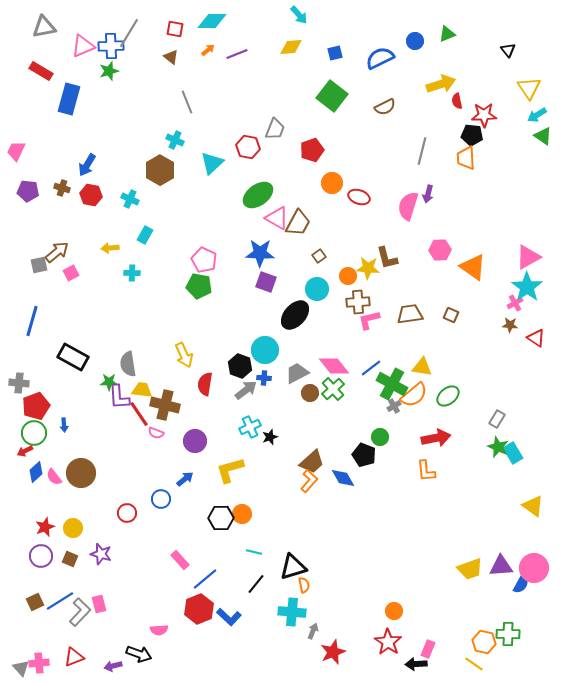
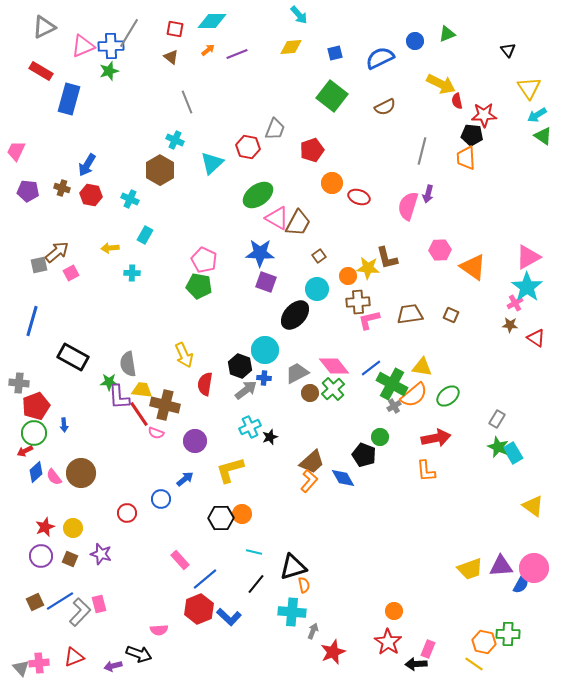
gray triangle at (44, 27): rotated 15 degrees counterclockwise
yellow arrow at (441, 84): rotated 44 degrees clockwise
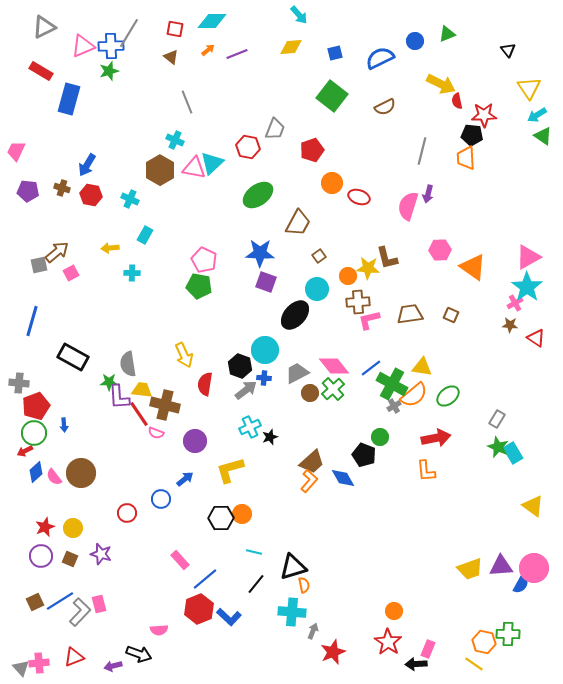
pink triangle at (277, 218): moved 83 px left, 50 px up; rotated 20 degrees counterclockwise
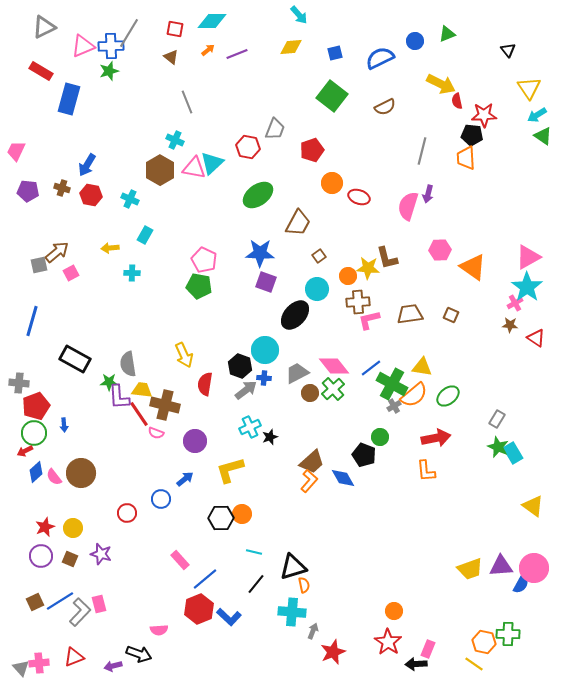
black rectangle at (73, 357): moved 2 px right, 2 px down
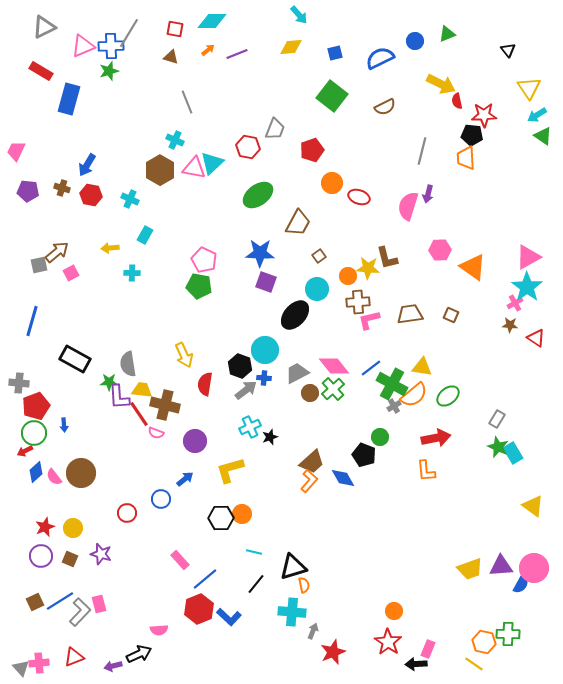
brown triangle at (171, 57): rotated 21 degrees counterclockwise
black arrow at (139, 654): rotated 45 degrees counterclockwise
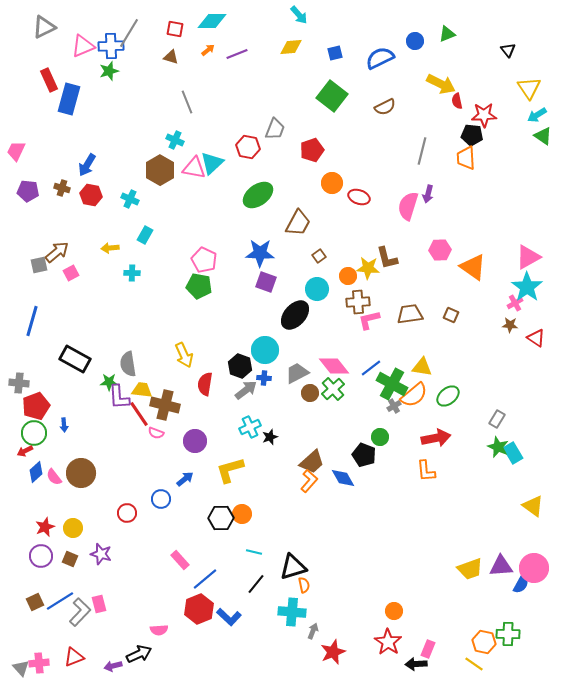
red rectangle at (41, 71): moved 8 px right, 9 px down; rotated 35 degrees clockwise
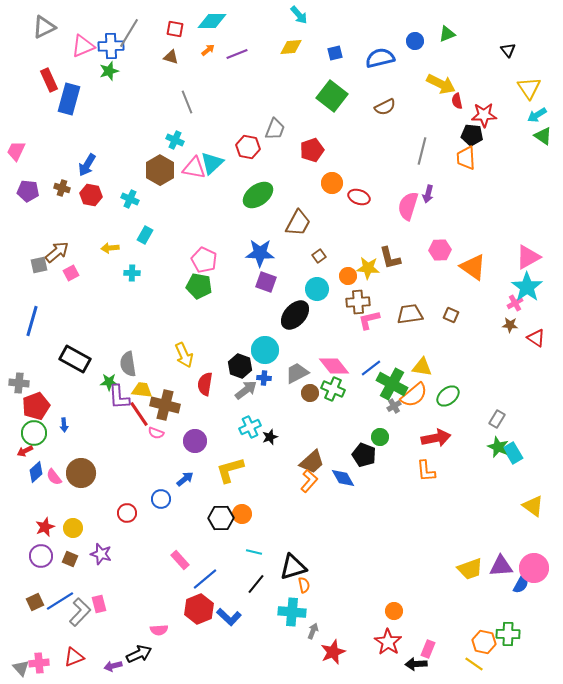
blue semicircle at (380, 58): rotated 12 degrees clockwise
brown L-shape at (387, 258): moved 3 px right
green cross at (333, 389): rotated 25 degrees counterclockwise
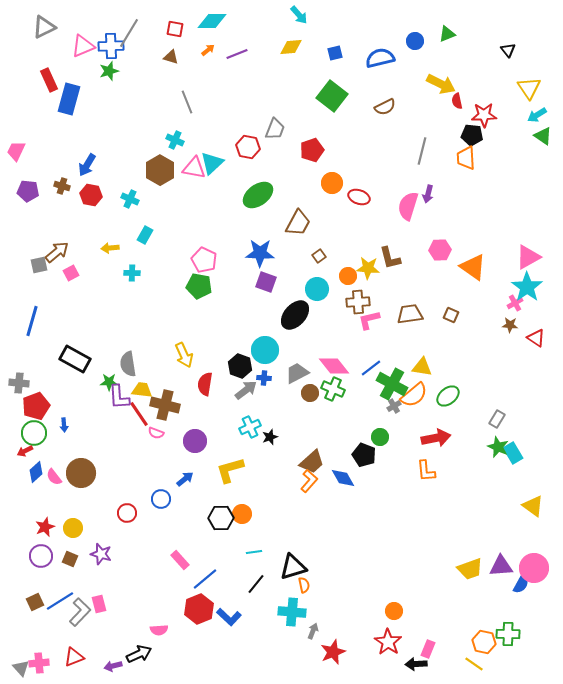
brown cross at (62, 188): moved 2 px up
cyan line at (254, 552): rotated 21 degrees counterclockwise
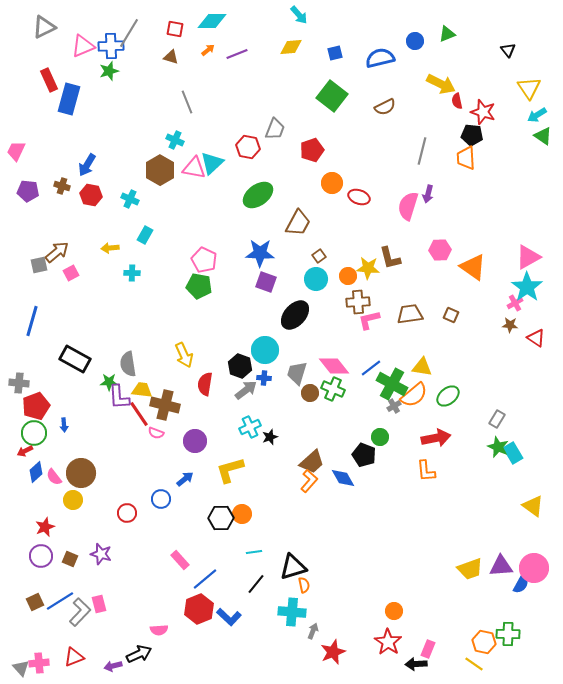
red star at (484, 115): moved 1 px left, 3 px up; rotated 20 degrees clockwise
cyan circle at (317, 289): moved 1 px left, 10 px up
gray trapezoid at (297, 373): rotated 45 degrees counterclockwise
yellow circle at (73, 528): moved 28 px up
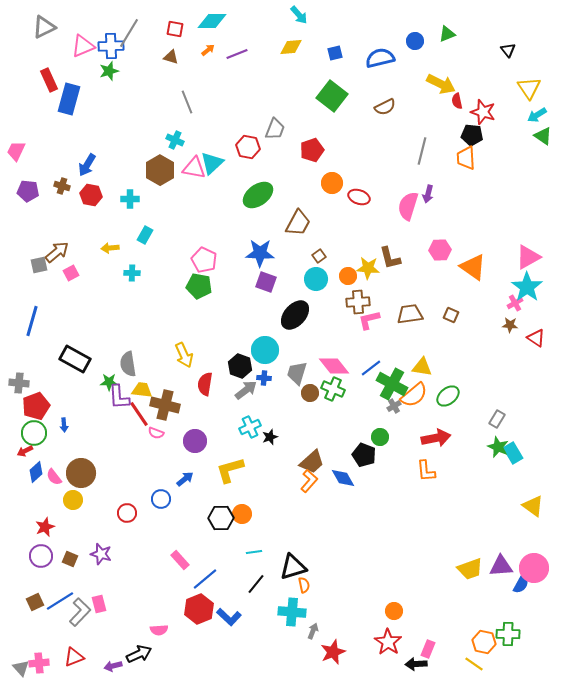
cyan cross at (130, 199): rotated 24 degrees counterclockwise
